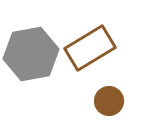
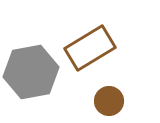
gray hexagon: moved 18 px down
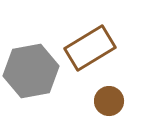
gray hexagon: moved 1 px up
